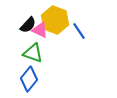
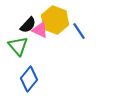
green triangle: moved 15 px left, 7 px up; rotated 30 degrees clockwise
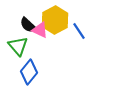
yellow hexagon: rotated 12 degrees clockwise
black semicircle: rotated 90 degrees clockwise
blue diamond: moved 7 px up
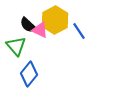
green triangle: moved 2 px left
blue diamond: moved 2 px down
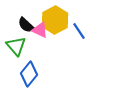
black semicircle: moved 2 px left
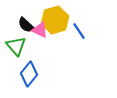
yellow hexagon: rotated 12 degrees clockwise
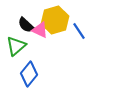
green triangle: rotated 30 degrees clockwise
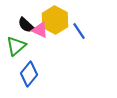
yellow hexagon: rotated 16 degrees counterclockwise
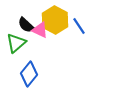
blue line: moved 5 px up
green triangle: moved 3 px up
